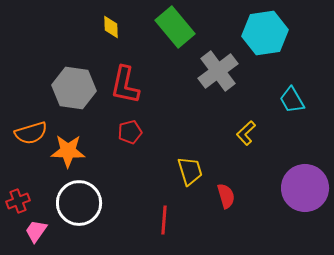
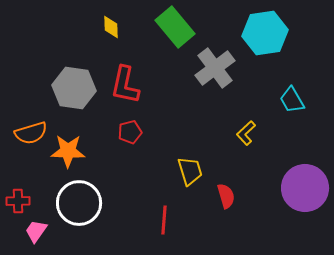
gray cross: moved 3 px left, 3 px up
red cross: rotated 20 degrees clockwise
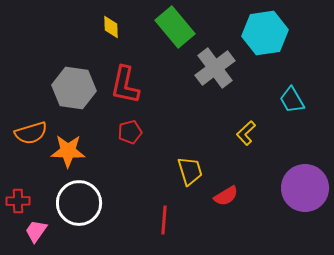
red semicircle: rotated 75 degrees clockwise
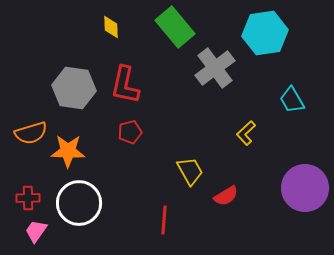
yellow trapezoid: rotated 12 degrees counterclockwise
red cross: moved 10 px right, 3 px up
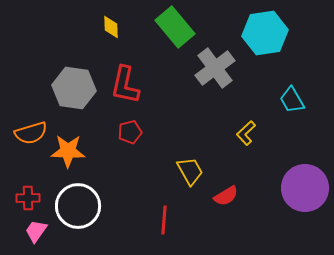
white circle: moved 1 px left, 3 px down
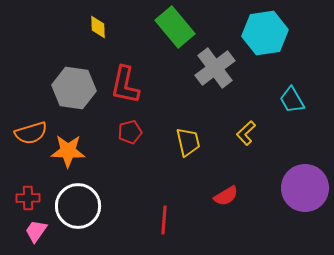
yellow diamond: moved 13 px left
yellow trapezoid: moved 2 px left, 29 px up; rotated 16 degrees clockwise
